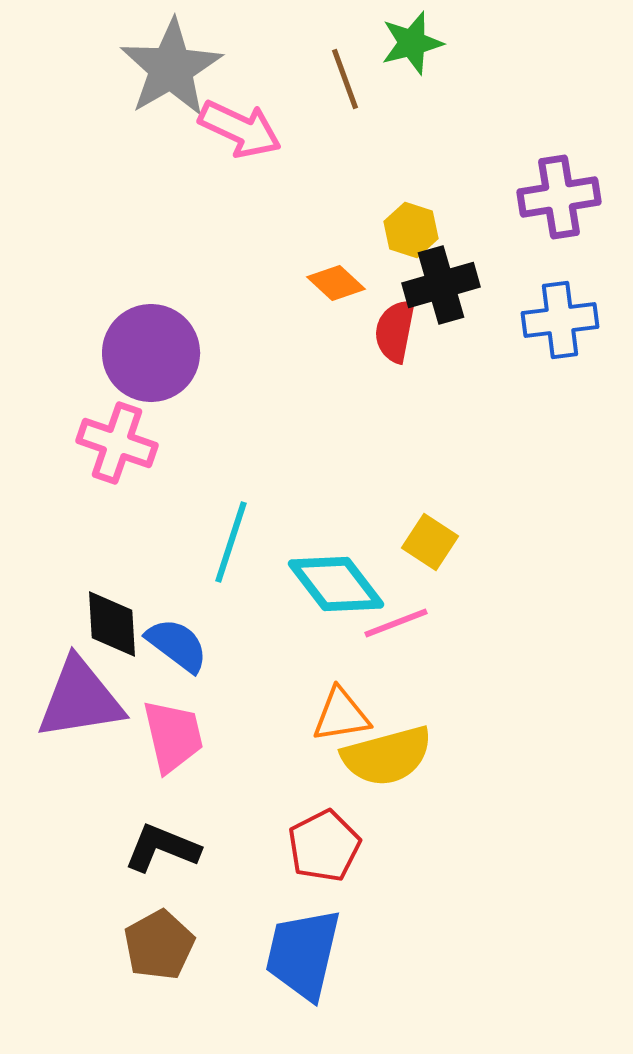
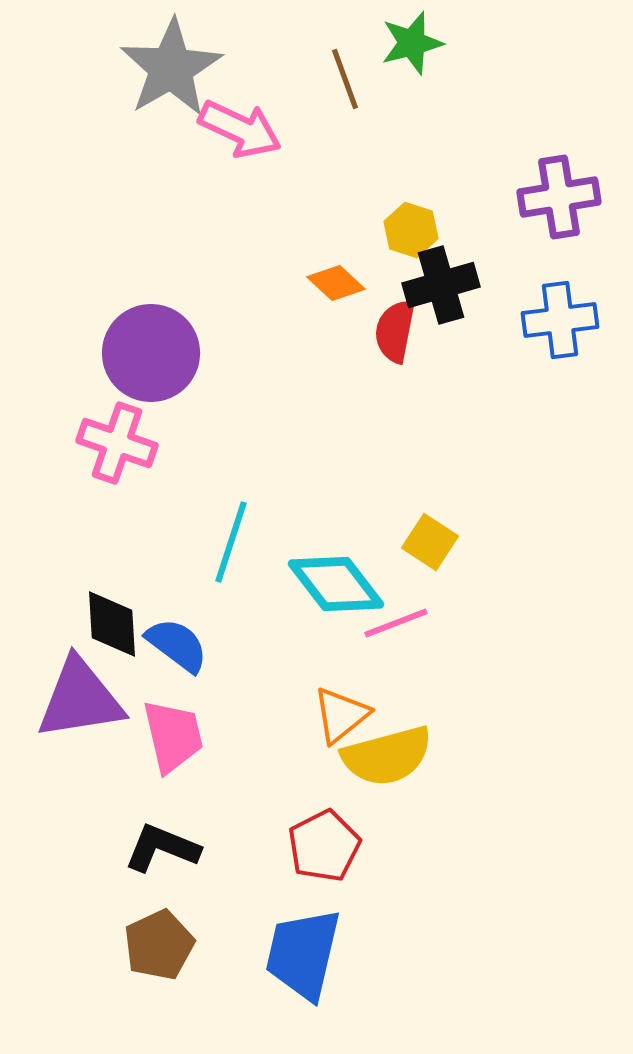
orange triangle: rotated 30 degrees counterclockwise
brown pentagon: rotated 4 degrees clockwise
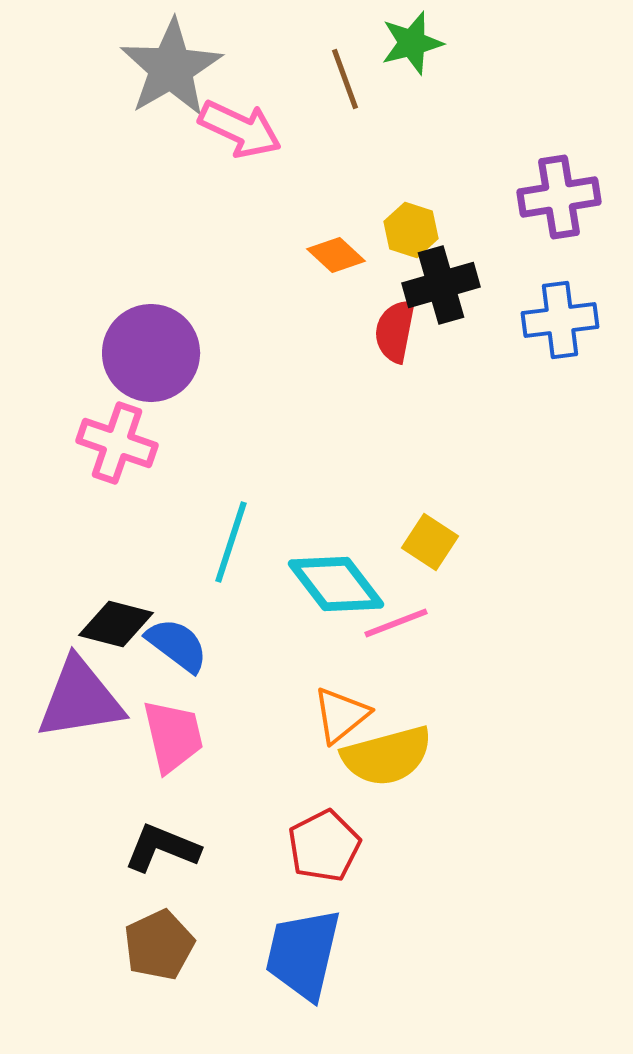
orange diamond: moved 28 px up
black diamond: moved 4 px right; rotated 72 degrees counterclockwise
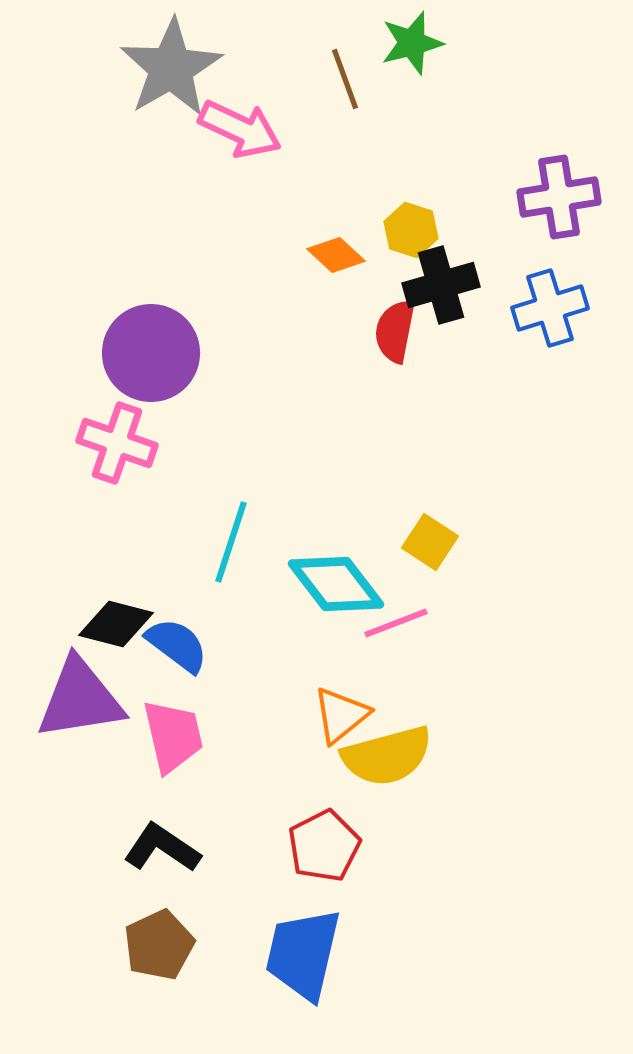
blue cross: moved 10 px left, 12 px up; rotated 10 degrees counterclockwise
black L-shape: rotated 12 degrees clockwise
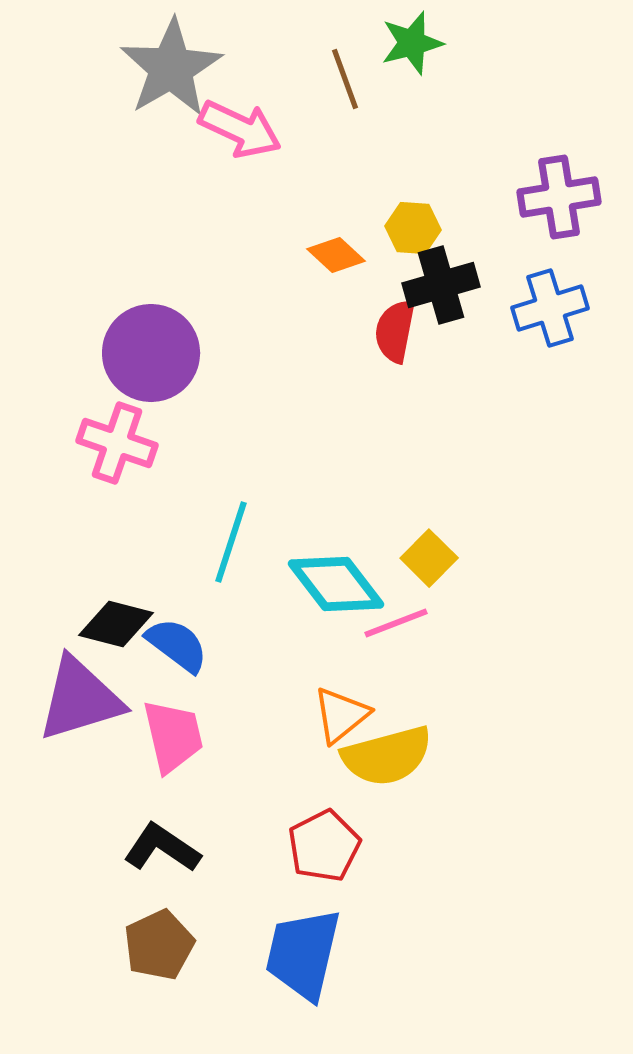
yellow hexagon: moved 2 px right, 2 px up; rotated 14 degrees counterclockwise
yellow square: moved 1 px left, 16 px down; rotated 12 degrees clockwise
purple triangle: rotated 8 degrees counterclockwise
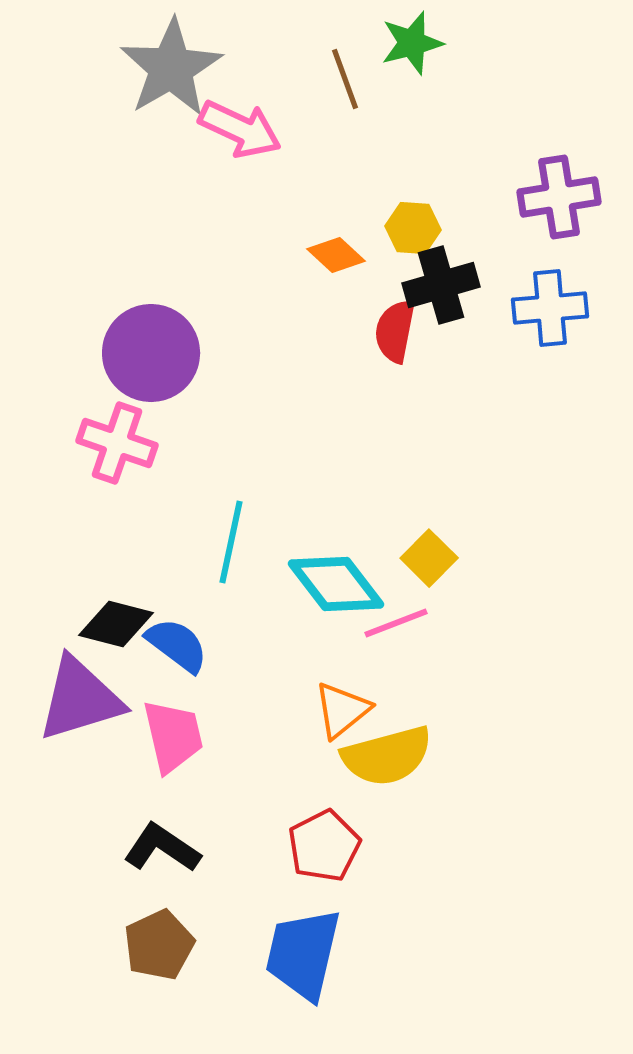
blue cross: rotated 12 degrees clockwise
cyan line: rotated 6 degrees counterclockwise
orange triangle: moved 1 px right, 5 px up
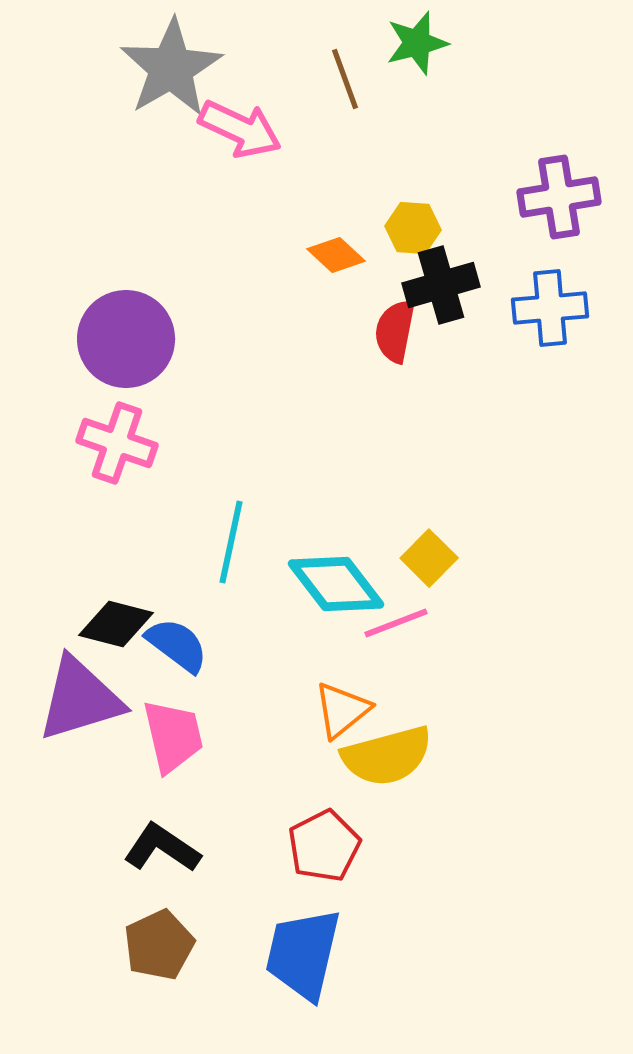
green star: moved 5 px right
purple circle: moved 25 px left, 14 px up
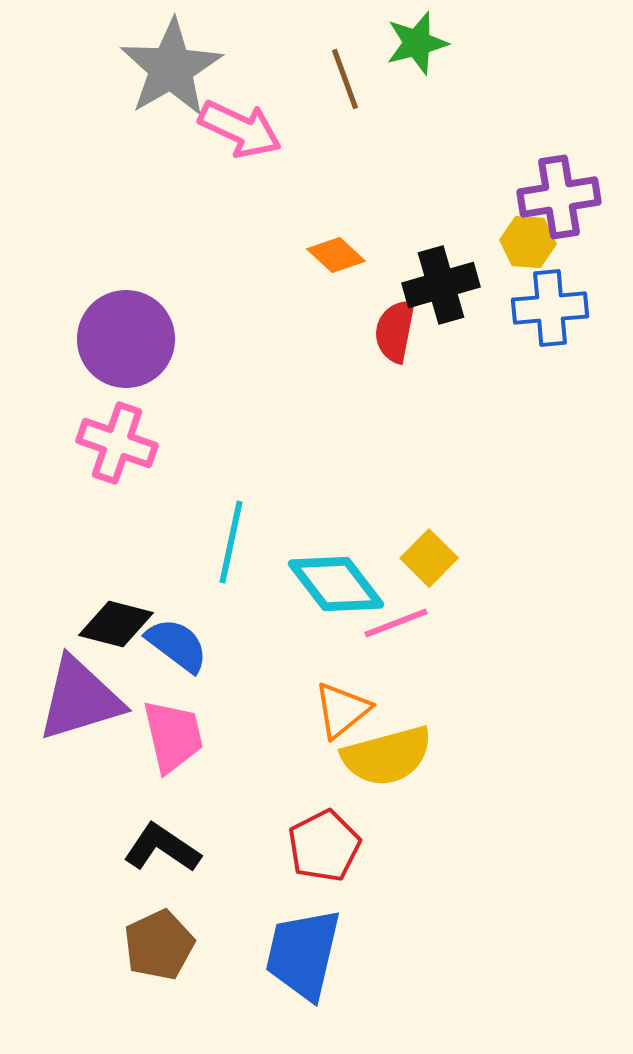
yellow hexagon: moved 115 px right, 14 px down
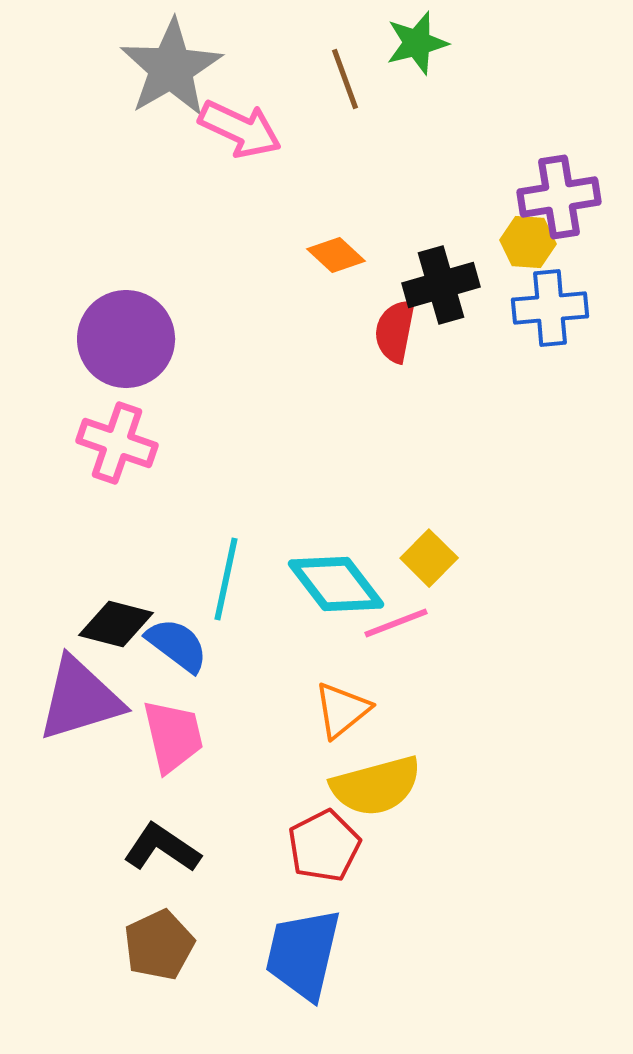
cyan line: moved 5 px left, 37 px down
yellow semicircle: moved 11 px left, 30 px down
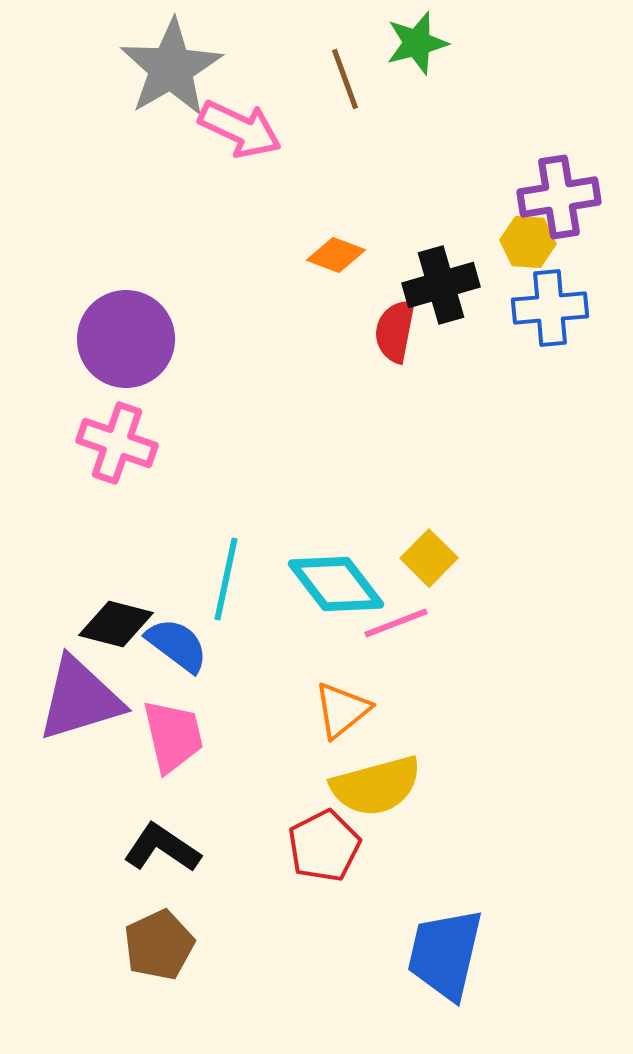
orange diamond: rotated 22 degrees counterclockwise
blue trapezoid: moved 142 px right
